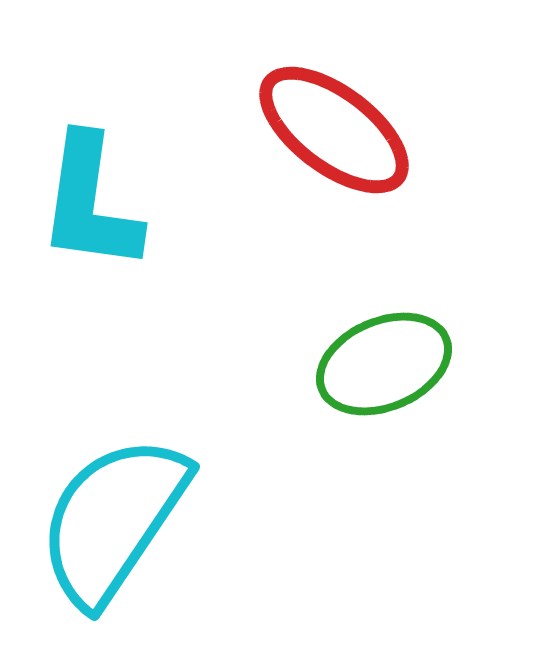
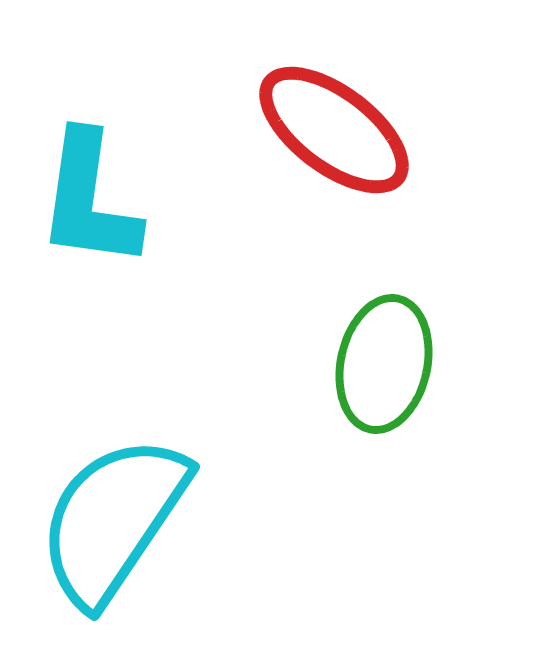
cyan L-shape: moved 1 px left, 3 px up
green ellipse: rotated 55 degrees counterclockwise
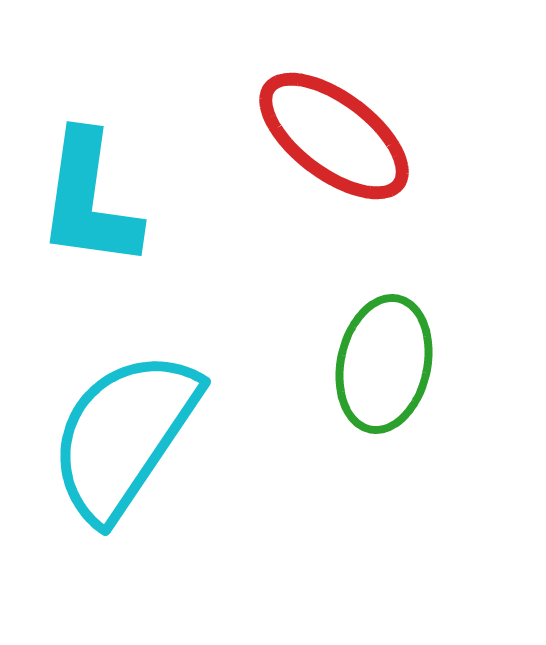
red ellipse: moved 6 px down
cyan semicircle: moved 11 px right, 85 px up
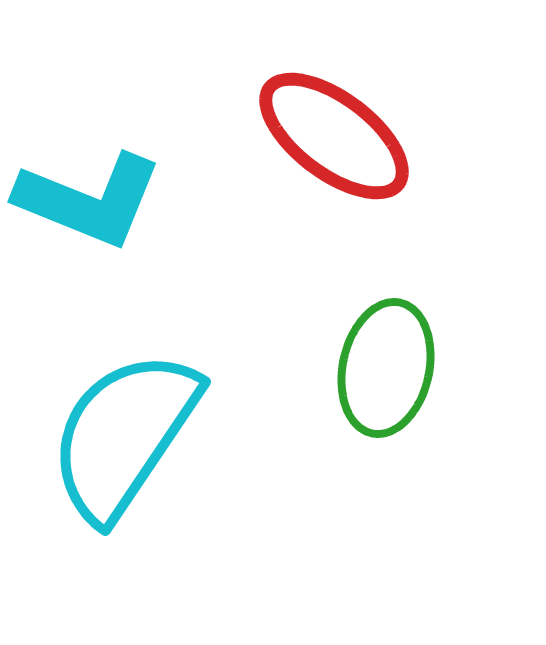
cyan L-shape: rotated 76 degrees counterclockwise
green ellipse: moved 2 px right, 4 px down
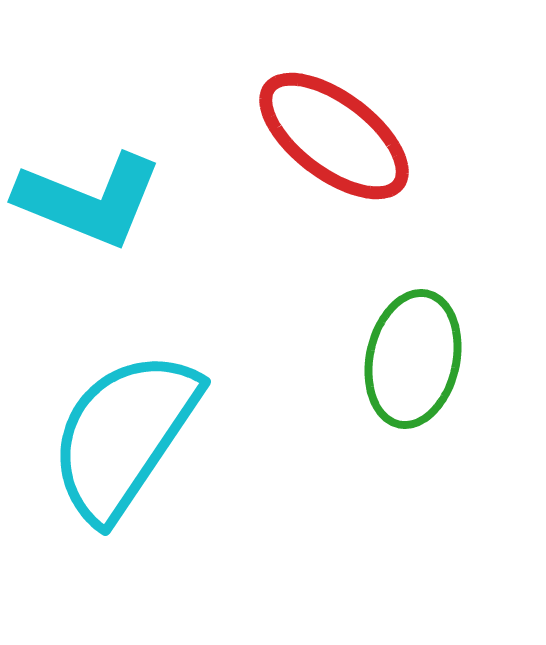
green ellipse: moved 27 px right, 9 px up
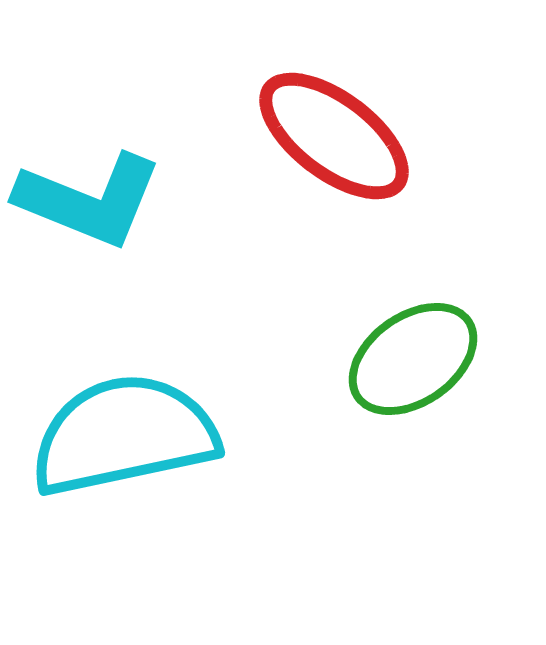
green ellipse: rotated 43 degrees clockwise
cyan semicircle: rotated 44 degrees clockwise
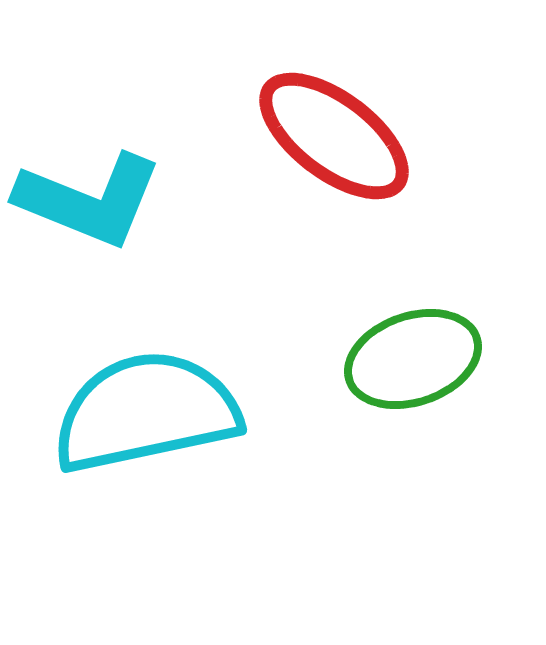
green ellipse: rotated 16 degrees clockwise
cyan semicircle: moved 22 px right, 23 px up
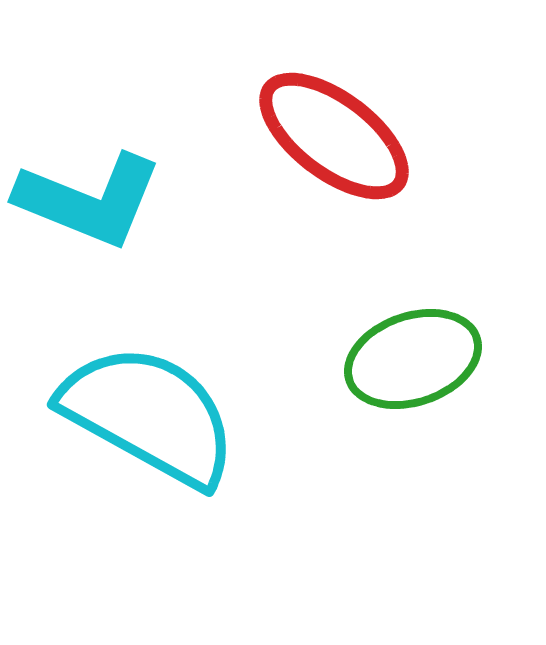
cyan semicircle: moved 3 px right, 3 px down; rotated 41 degrees clockwise
